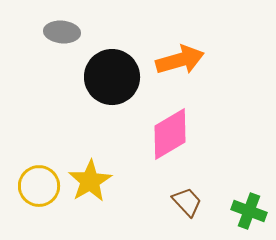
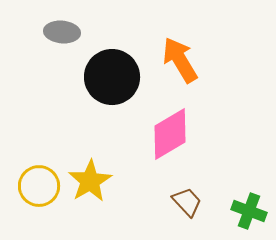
orange arrow: rotated 105 degrees counterclockwise
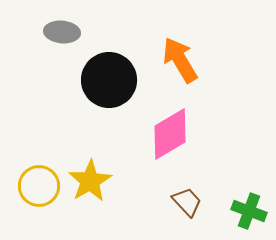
black circle: moved 3 px left, 3 px down
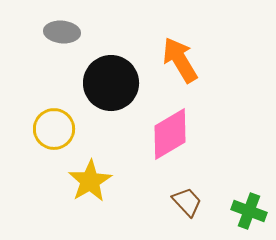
black circle: moved 2 px right, 3 px down
yellow circle: moved 15 px right, 57 px up
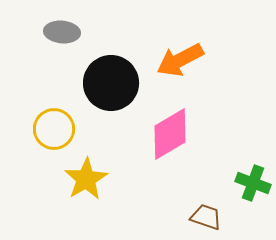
orange arrow: rotated 87 degrees counterclockwise
yellow star: moved 4 px left, 2 px up
brown trapezoid: moved 19 px right, 15 px down; rotated 28 degrees counterclockwise
green cross: moved 4 px right, 28 px up
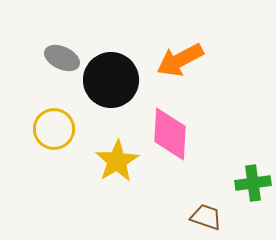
gray ellipse: moved 26 px down; rotated 20 degrees clockwise
black circle: moved 3 px up
pink diamond: rotated 56 degrees counterclockwise
yellow star: moved 31 px right, 18 px up
green cross: rotated 28 degrees counterclockwise
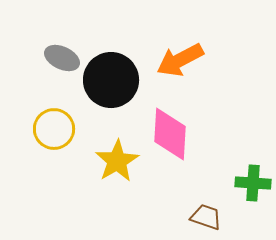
green cross: rotated 12 degrees clockwise
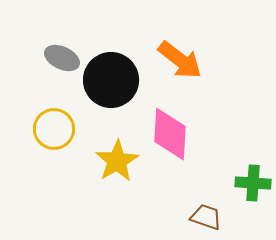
orange arrow: rotated 114 degrees counterclockwise
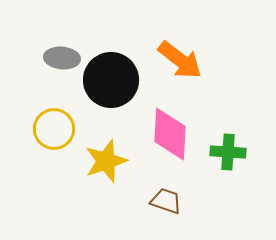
gray ellipse: rotated 20 degrees counterclockwise
yellow star: moved 11 px left; rotated 12 degrees clockwise
green cross: moved 25 px left, 31 px up
brown trapezoid: moved 40 px left, 16 px up
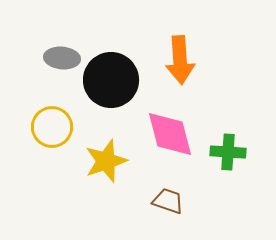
orange arrow: rotated 48 degrees clockwise
yellow circle: moved 2 px left, 2 px up
pink diamond: rotated 18 degrees counterclockwise
brown trapezoid: moved 2 px right
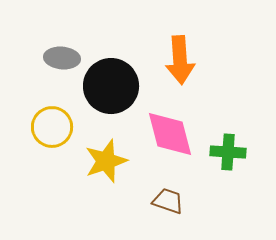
black circle: moved 6 px down
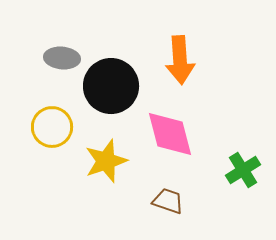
green cross: moved 15 px right, 18 px down; rotated 36 degrees counterclockwise
